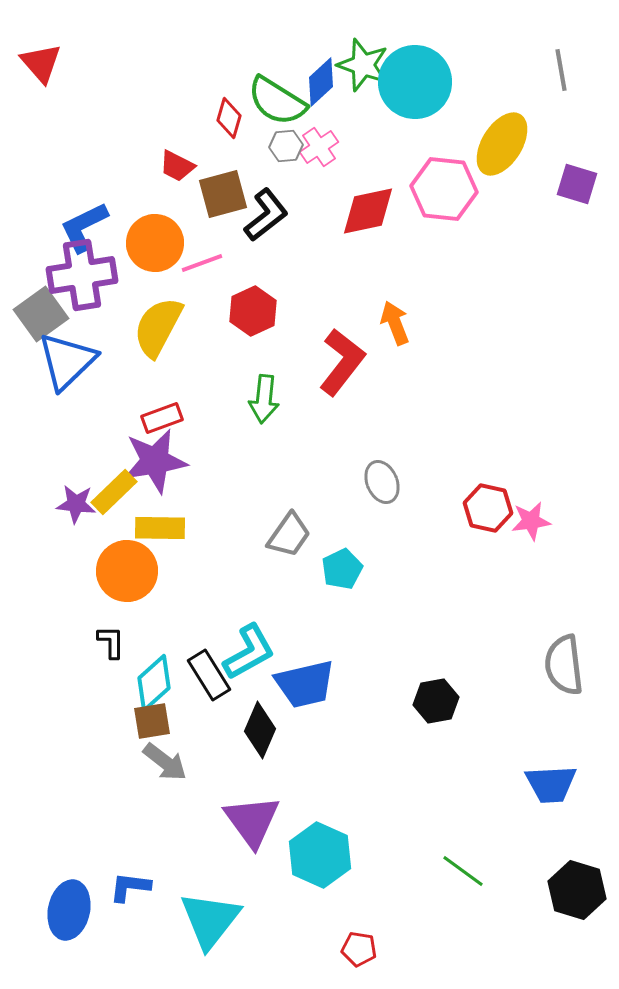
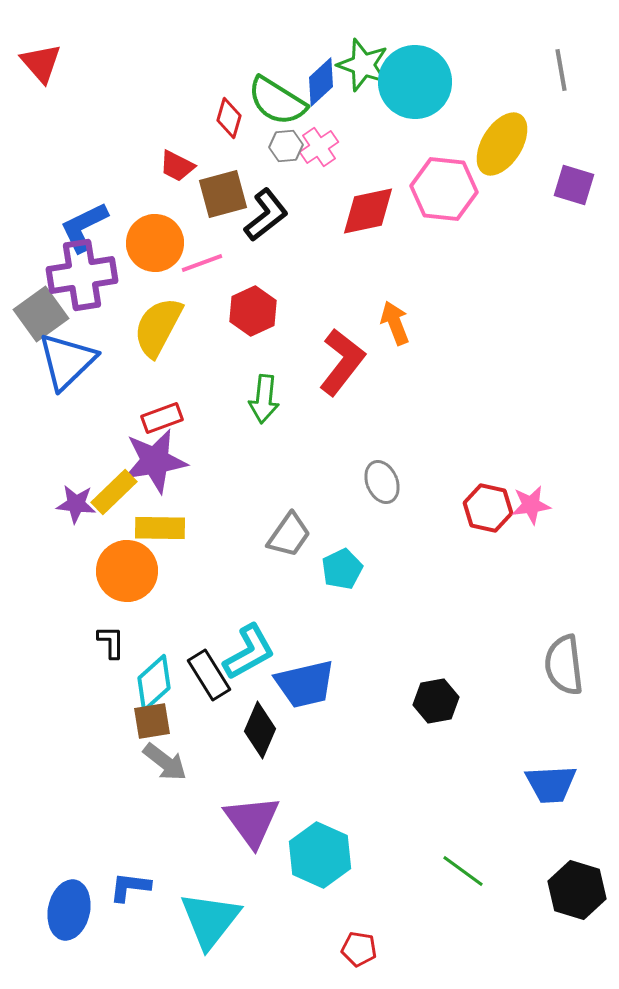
purple square at (577, 184): moved 3 px left, 1 px down
pink star at (531, 521): moved 16 px up
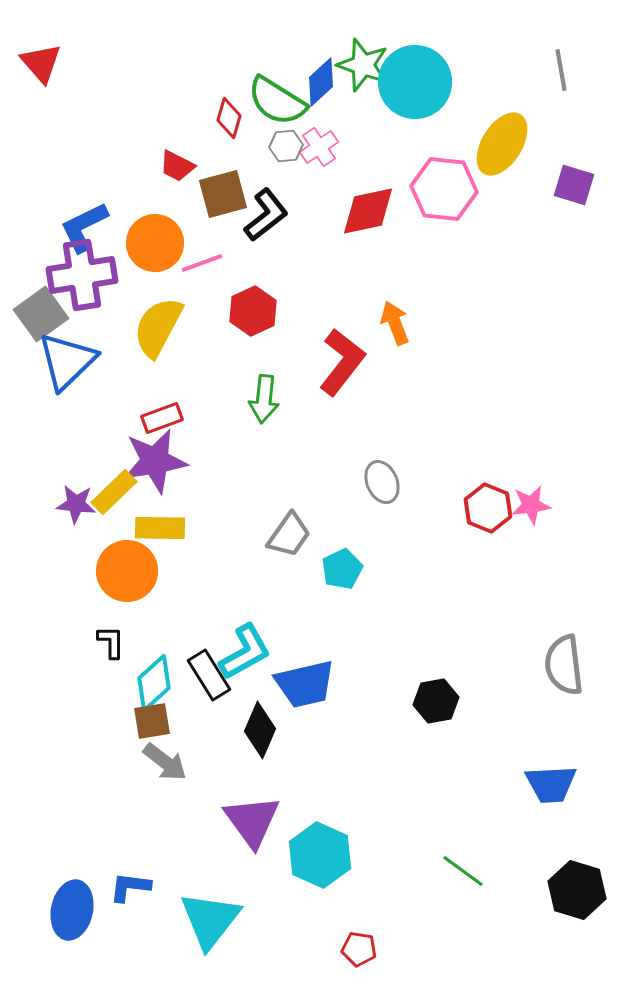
red hexagon at (488, 508): rotated 9 degrees clockwise
cyan L-shape at (249, 652): moved 4 px left
blue ellipse at (69, 910): moved 3 px right
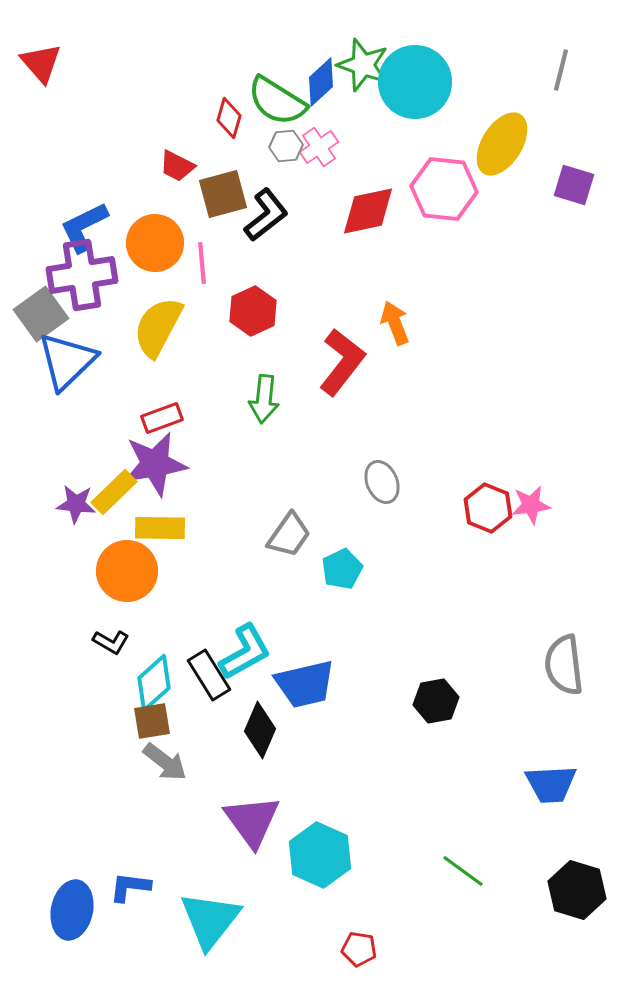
gray line at (561, 70): rotated 24 degrees clockwise
pink line at (202, 263): rotated 75 degrees counterclockwise
purple star at (155, 461): moved 3 px down
black L-shape at (111, 642): rotated 120 degrees clockwise
